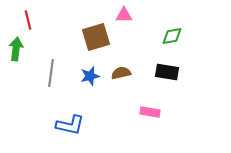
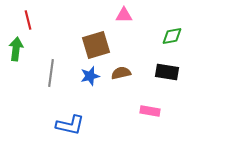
brown square: moved 8 px down
pink rectangle: moved 1 px up
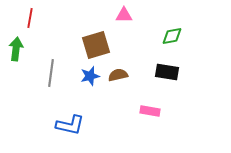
red line: moved 2 px right, 2 px up; rotated 24 degrees clockwise
brown semicircle: moved 3 px left, 2 px down
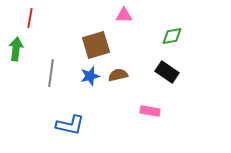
black rectangle: rotated 25 degrees clockwise
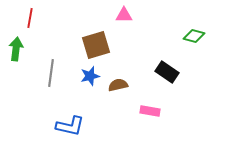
green diamond: moved 22 px right; rotated 25 degrees clockwise
brown semicircle: moved 10 px down
blue L-shape: moved 1 px down
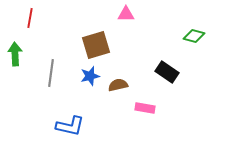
pink triangle: moved 2 px right, 1 px up
green arrow: moved 1 px left, 5 px down; rotated 10 degrees counterclockwise
pink rectangle: moved 5 px left, 3 px up
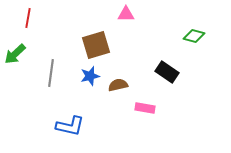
red line: moved 2 px left
green arrow: rotated 130 degrees counterclockwise
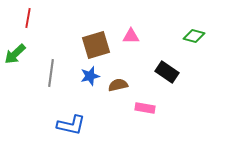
pink triangle: moved 5 px right, 22 px down
blue L-shape: moved 1 px right, 1 px up
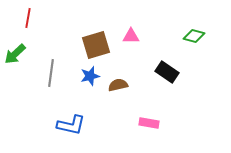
pink rectangle: moved 4 px right, 15 px down
